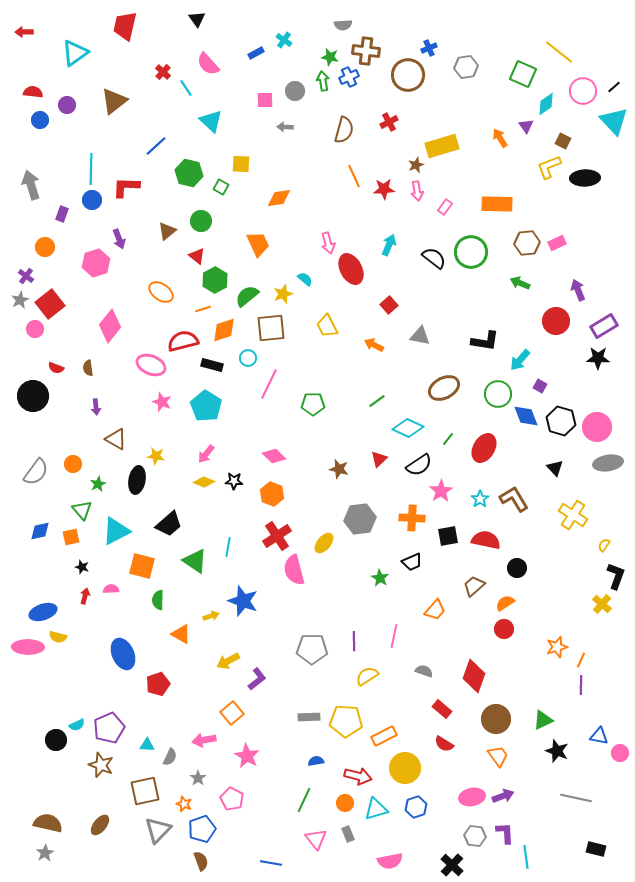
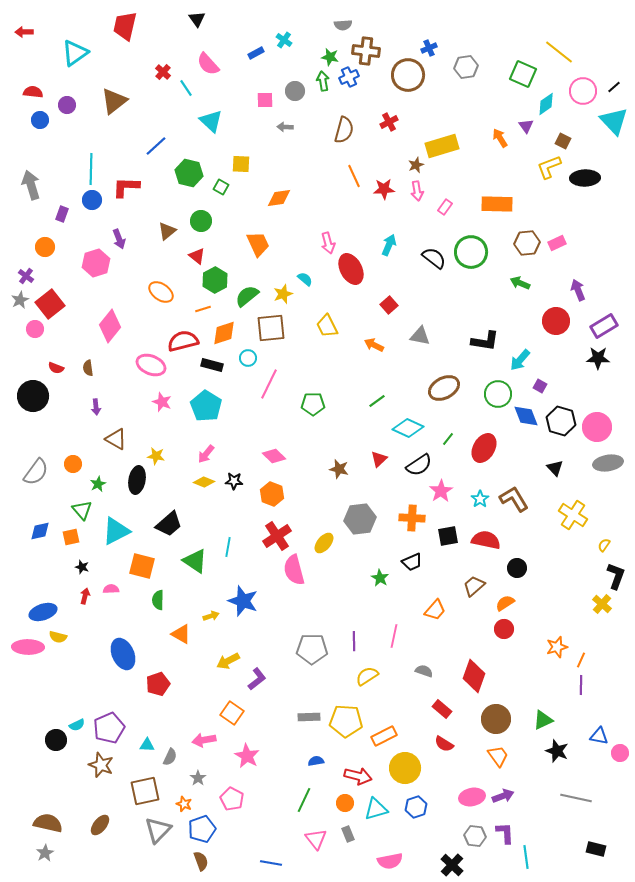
orange diamond at (224, 330): moved 3 px down
orange square at (232, 713): rotated 15 degrees counterclockwise
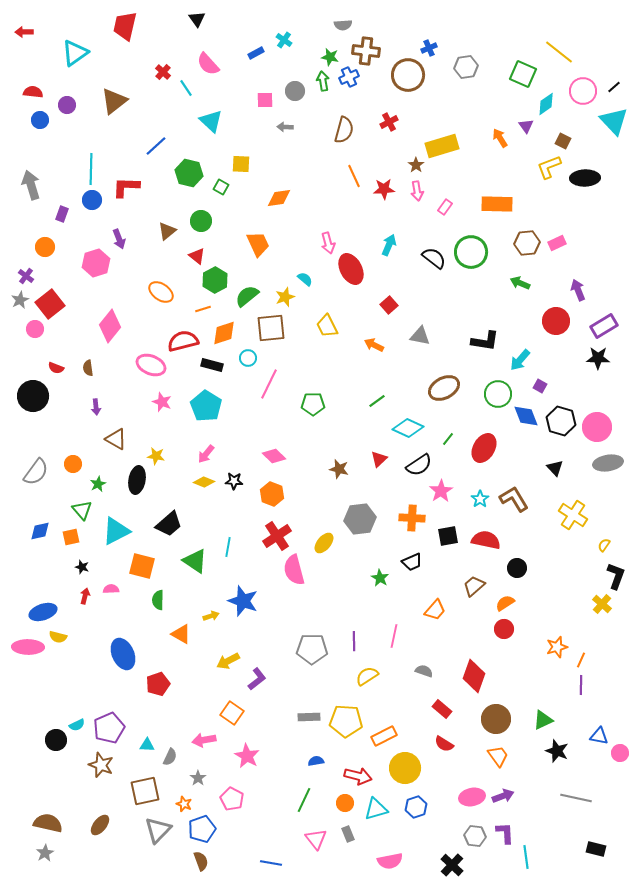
brown star at (416, 165): rotated 14 degrees counterclockwise
yellow star at (283, 294): moved 2 px right, 3 px down
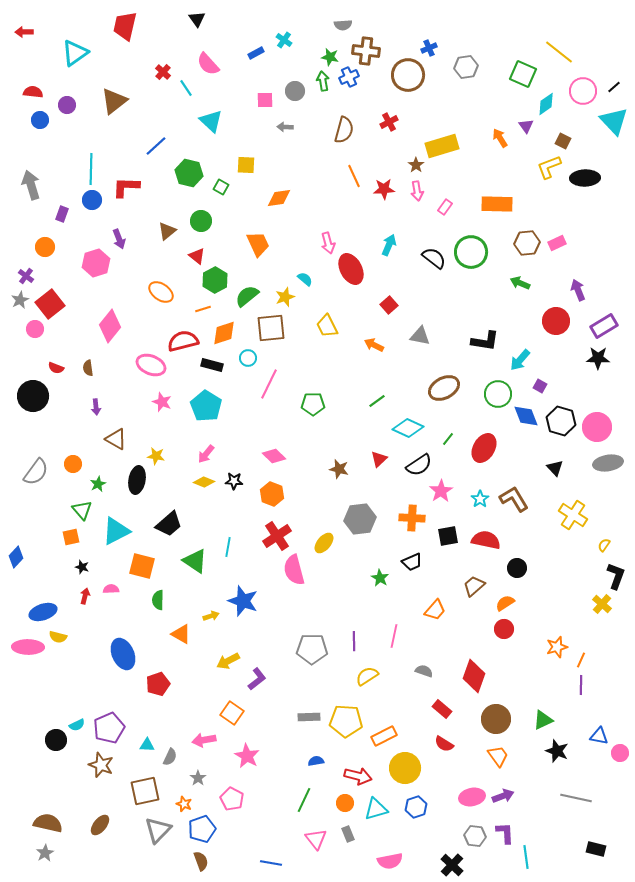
yellow square at (241, 164): moved 5 px right, 1 px down
blue diamond at (40, 531): moved 24 px left, 26 px down; rotated 35 degrees counterclockwise
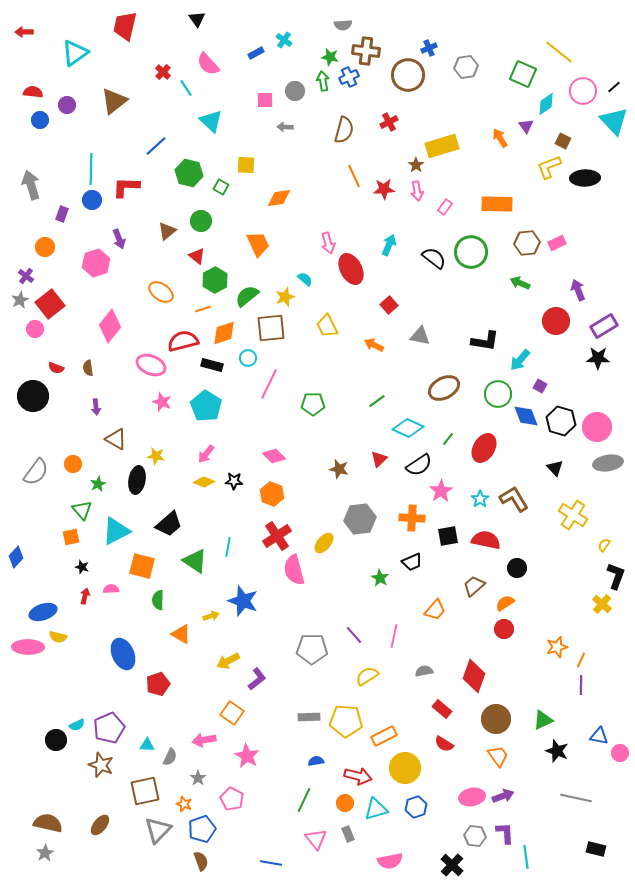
purple line at (354, 641): moved 6 px up; rotated 42 degrees counterclockwise
gray semicircle at (424, 671): rotated 30 degrees counterclockwise
